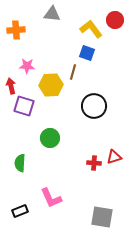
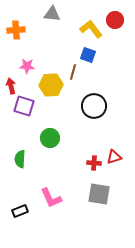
blue square: moved 1 px right, 2 px down
green semicircle: moved 4 px up
gray square: moved 3 px left, 23 px up
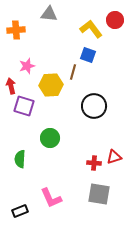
gray triangle: moved 3 px left
pink star: rotated 21 degrees counterclockwise
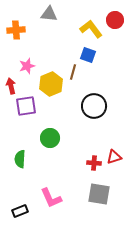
yellow hexagon: moved 1 px up; rotated 20 degrees counterclockwise
purple square: moved 2 px right; rotated 25 degrees counterclockwise
